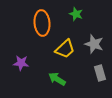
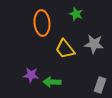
gray star: rotated 12 degrees counterclockwise
yellow trapezoid: rotated 95 degrees clockwise
purple star: moved 10 px right, 12 px down
gray rectangle: moved 12 px down; rotated 35 degrees clockwise
green arrow: moved 5 px left, 3 px down; rotated 30 degrees counterclockwise
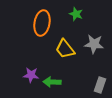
orange ellipse: rotated 15 degrees clockwise
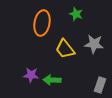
green arrow: moved 2 px up
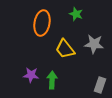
green arrow: rotated 90 degrees clockwise
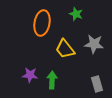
purple star: moved 1 px left
gray rectangle: moved 3 px left, 1 px up; rotated 35 degrees counterclockwise
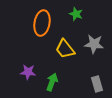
purple star: moved 2 px left, 3 px up
green arrow: moved 2 px down; rotated 18 degrees clockwise
